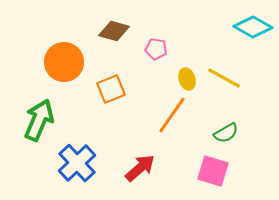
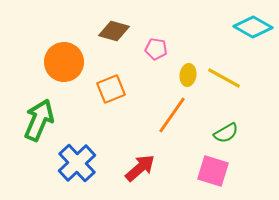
yellow ellipse: moved 1 px right, 4 px up; rotated 25 degrees clockwise
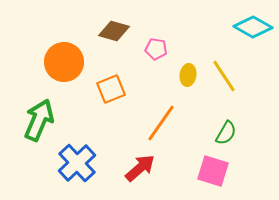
yellow line: moved 2 px up; rotated 28 degrees clockwise
orange line: moved 11 px left, 8 px down
green semicircle: rotated 30 degrees counterclockwise
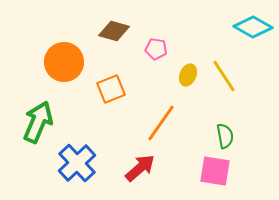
yellow ellipse: rotated 15 degrees clockwise
green arrow: moved 1 px left, 2 px down
green semicircle: moved 1 px left, 3 px down; rotated 40 degrees counterclockwise
pink square: moved 2 px right; rotated 8 degrees counterclockwise
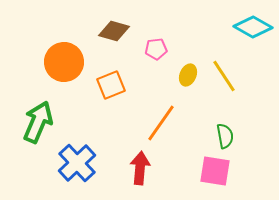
pink pentagon: rotated 15 degrees counterclockwise
orange square: moved 4 px up
red arrow: rotated 44 degrees counterclockwise
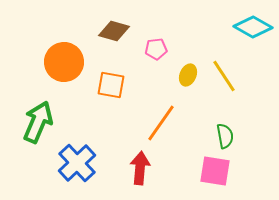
orange square: rotated 32 degrees clockwise
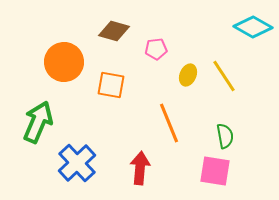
orange line: moved 8 px right; rotated 57 degrees counterclockwise
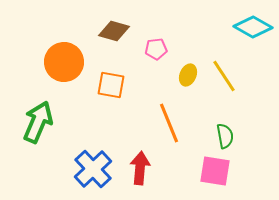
blue cross: moved 16 px right, 6 px down
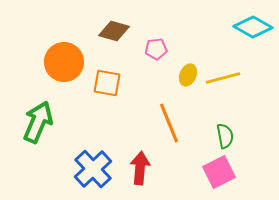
yellow line: moved 1 px left, 2 px down; rotated 72 degrees counterclockwise
orange square: moved 4 px left, 2 px up
pink square: moved 4 px right, 1 px down; rotated 36 degrees counterclockwise
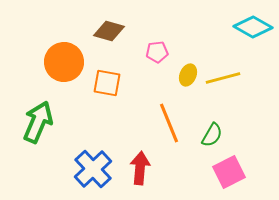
brown diamond: moved 5 px left
pink pentagon: moved 1 px right, 3 px down
green semicircle: moved 13 px left, 1 px up; rotated 40 degrees clockwise
pink square: moved 10 px right
